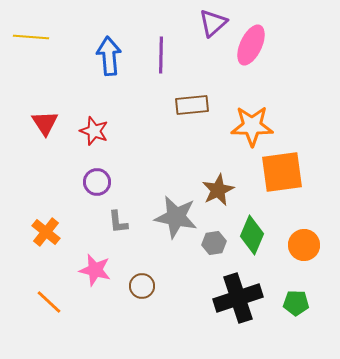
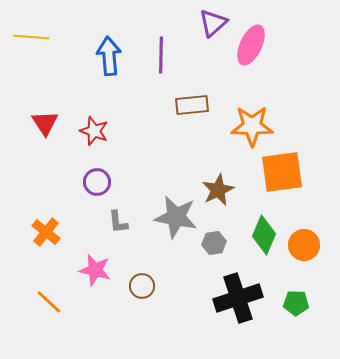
green diamond: moved 12 px right
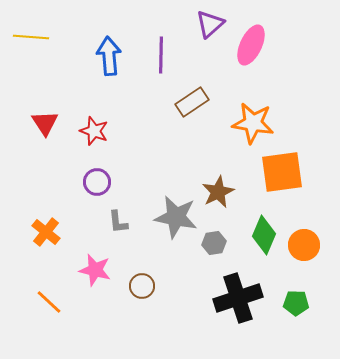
purple triangle: moved 3 px left, 1 px down
brown rectangle: moved 3 px up; rotated 28 degrees counterclockwise
orange star: moved 1 px right, 3 px up; rotated 9 degrees clockwise
brown star: moved 2 px down
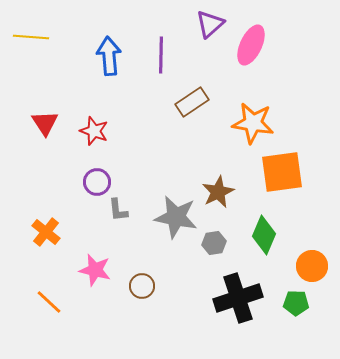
gray L-shape: moved 12 px up
orange circle: moved 8 px right, 21 px down
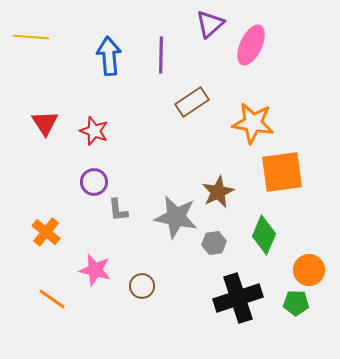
purple circle: moved 3 px left
orange circle: moved 3 px left, 4 px down
orange line: moved 3 px right, 3 px up; rotated 8 degrees counterclockwise
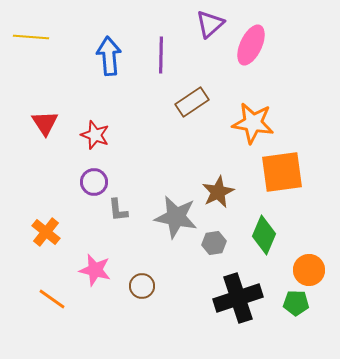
red star: moved 1 px right, 4 px down
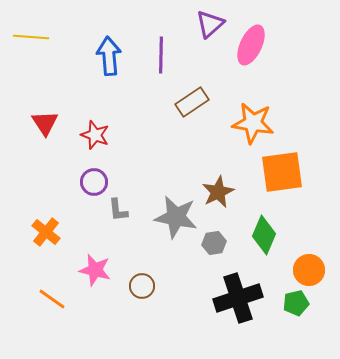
green pentagon: rotated 15 degrees counterclockwise
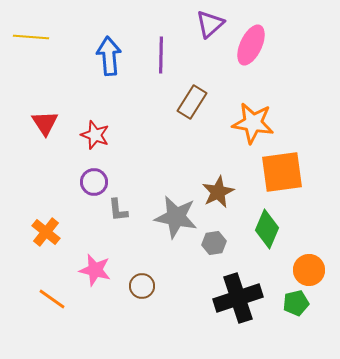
brown rectangle: rotated 24 degrees counterclockwise
green diamond: moved 3 px right, 6 px up
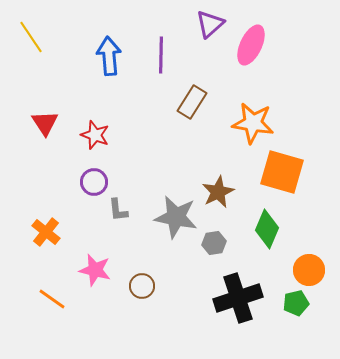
yellow line: rotated 52 degrees clockwise
orange square: rotated 24 degrees clockwise
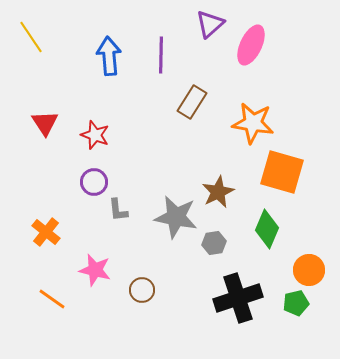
brown circle: moved 4 px down
